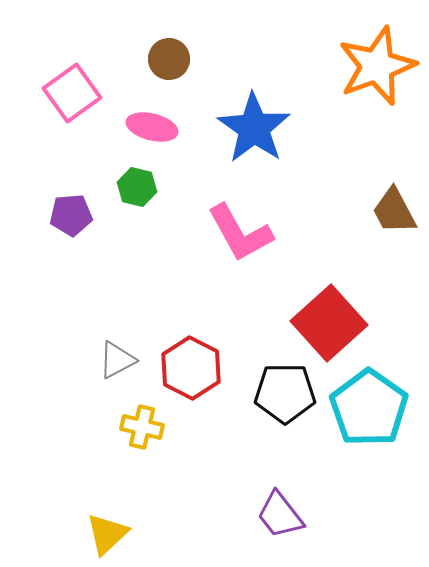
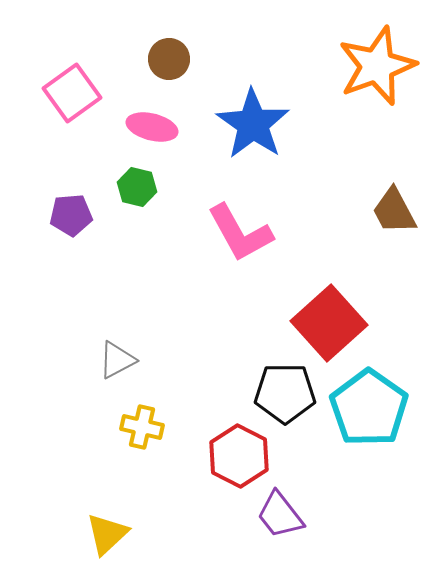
blue star: moved 1 px left, 4 px up
red hexagon: moved 48 px right, 88 px down
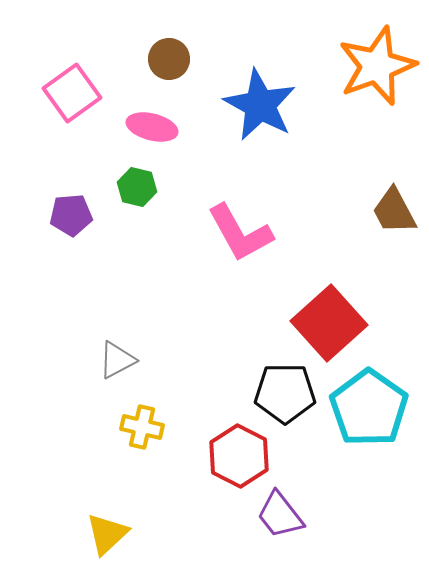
blue star: moved 7 px right, 19 px up; rotated 6 degrees counterclockwise
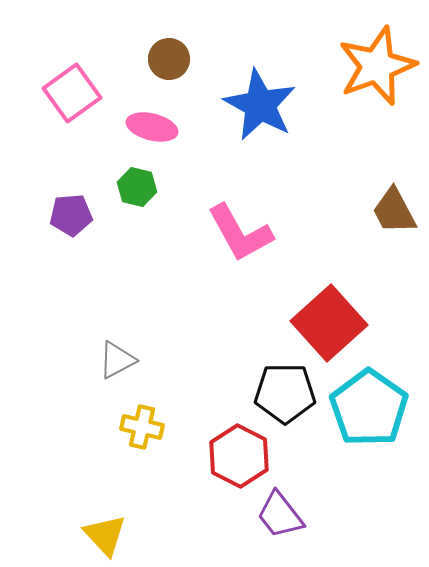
yellow triangle: moved 2 px left, 1 px down; rotated 30 degrees counterclockwise
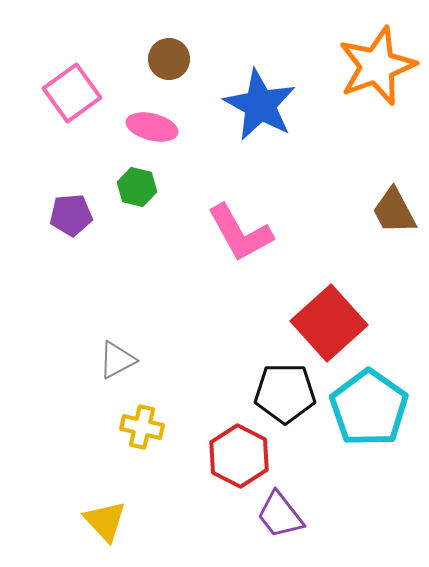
yellow triangle: moved 14 px up
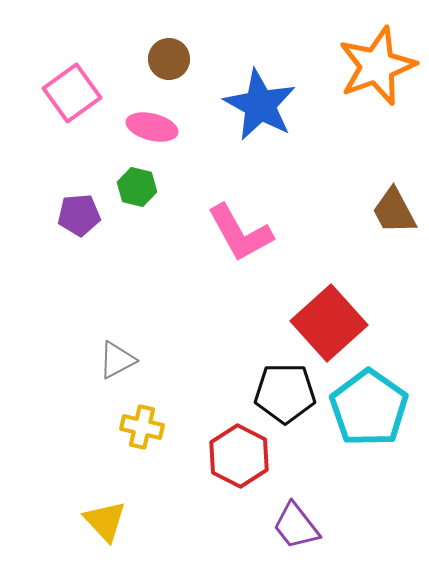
purple pentagon: moved 8 px right
purple trapezoid: moved 16 px right, 11 px down
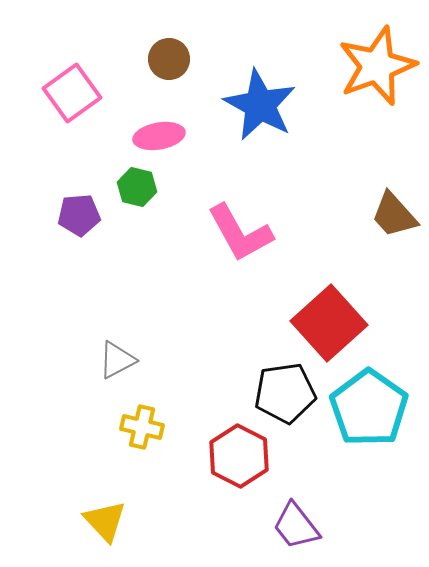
pink ellipse: moved 7 px right, 9 px down; rotated 24 degrees counterclockwise
brown trapezoid: moved 4 px down; rotated 14 degrees counterclockwise
black pentagon: rotated 8 degrees counterclockwise
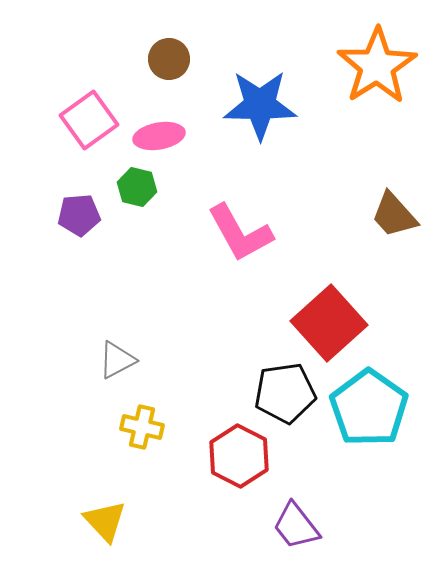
orange star: rotated 12 degrees counterclockwise
pink square: moved 17 px right, 27 px down
blue star: rotated 28 degrees counterclockwise
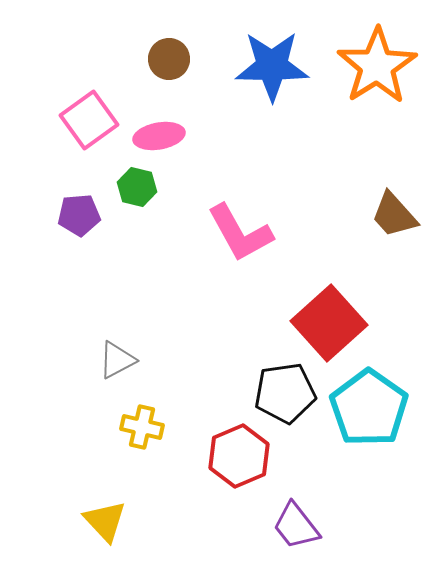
blue star: moved 12 px right, 39 px up
red hexagon: rotated 10 degrees clockwise
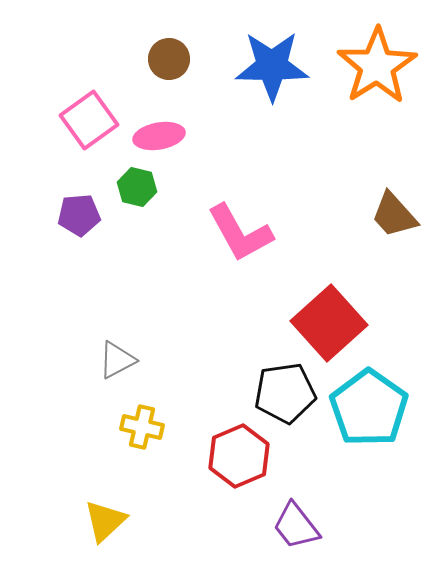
yellow triangle: rotated 30 degrees clockwise
